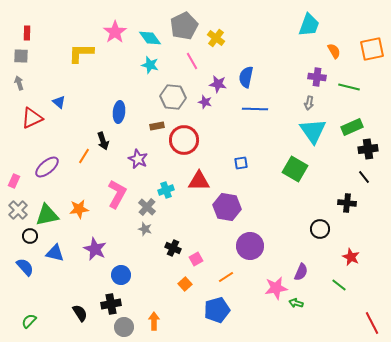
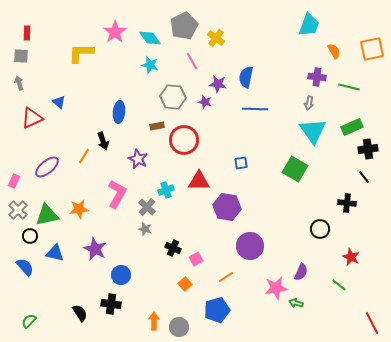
black cross at (111, 304): rotated 18 degrees clockwise
gray circle at (124, 327): moved 55 px right
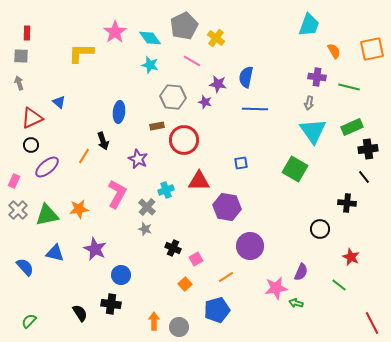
pink line at (192, 61): rotated 30 degrees counterclockwise
black circle at (30, 236): moved 1 px right, 91 px up
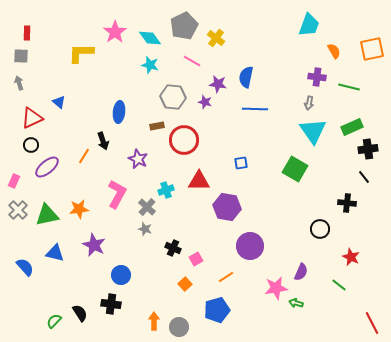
purple star at (95, 249): moved 1 px left, 4 px up
green semicircle at (29, 321): moved 25 px right
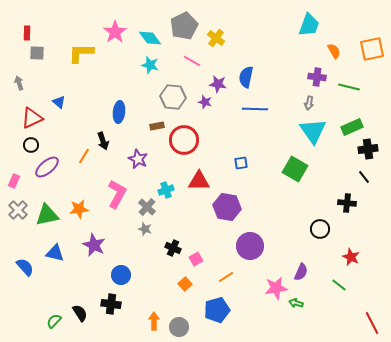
gray square at (21, 56): moved 16 px right, 3 px up
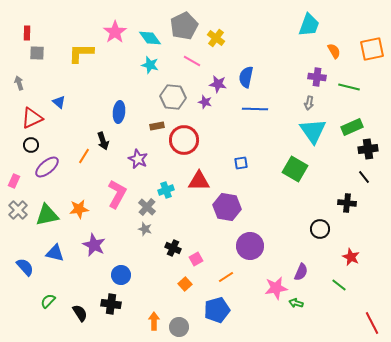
green semicircle at (54, 321): moved 6 px left, 20 px up
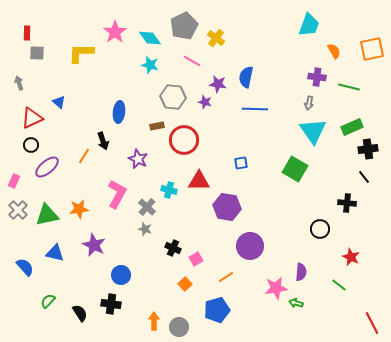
cyan cross at (166, 190): moved 3 px right; rotated 35 degrees clockwise
purple semicircle at (301, 272): rotated 18 degrees counterclockwise
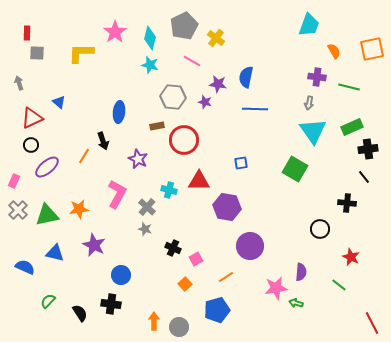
cyan diamond at (150, 38): rotated 50 degrees clockwise
blue semicircle at (25, 267): rotated 24 degrees counterclockwise
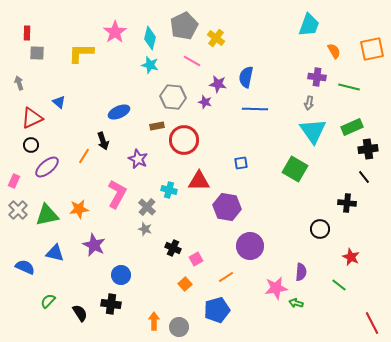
blue ellipse at (119, 112): rotated 60 degrees clockwise
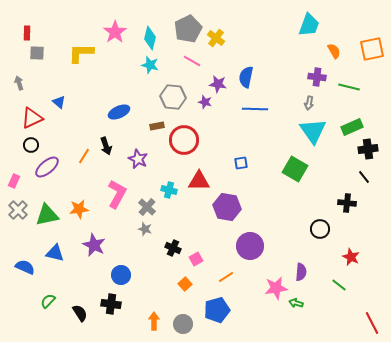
gray pentagon at (184, 26): moved 4 px right, 3 px down
black arrow at (103, 141): moved 3 px right, 5 px down
gray circle at (179, 327): moved 4 px right, 3 px up
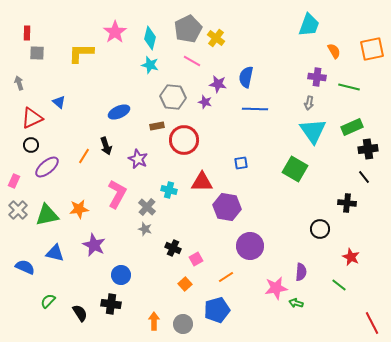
red triangle at (199, 181): moved 3 px right, 1 px down
